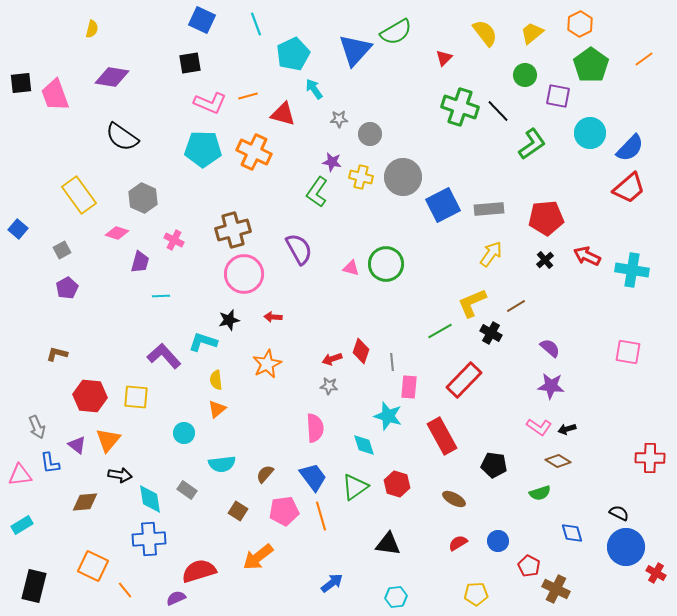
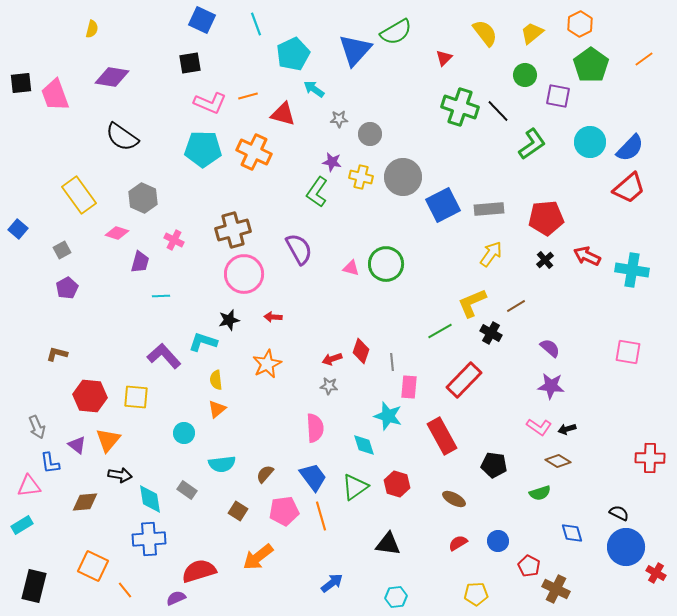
cyan arrow at (314, 89): rotated 20 degrees counterclockwise
cyan circle at (590, 133): moved 9 px down
pink triangle at (20, 475): moved 9 px right, 11 px down
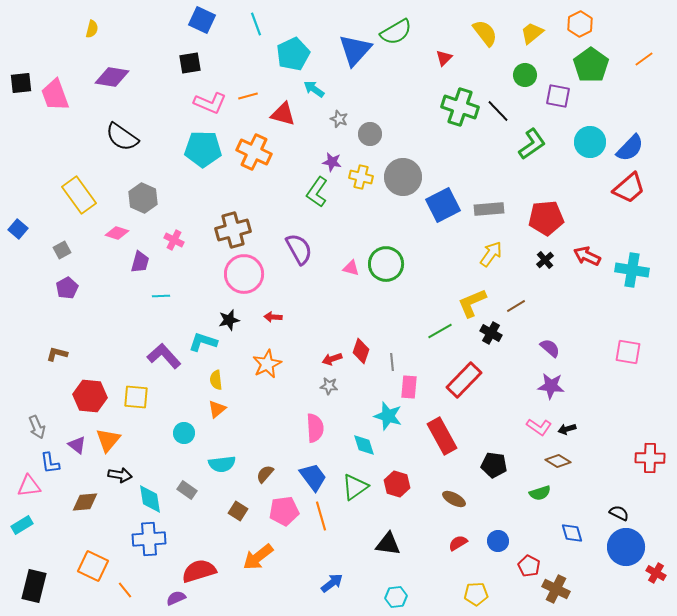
gray star at (339, 119): rotated 24 degrees clockwise
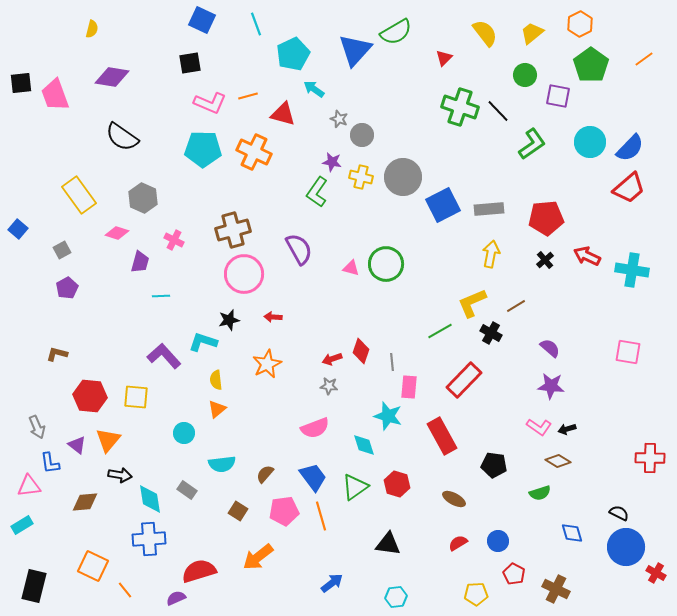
gray circle at (370, 134): moved 8 px left, 1 px down
yellow arrow at (491, 254): rotated 24 degrees counterclockwise
pink semicircle at (315, 428): rotated 72 degrees clockwise
red pentagon at (529, 566): moved 15 px left, 8 px down
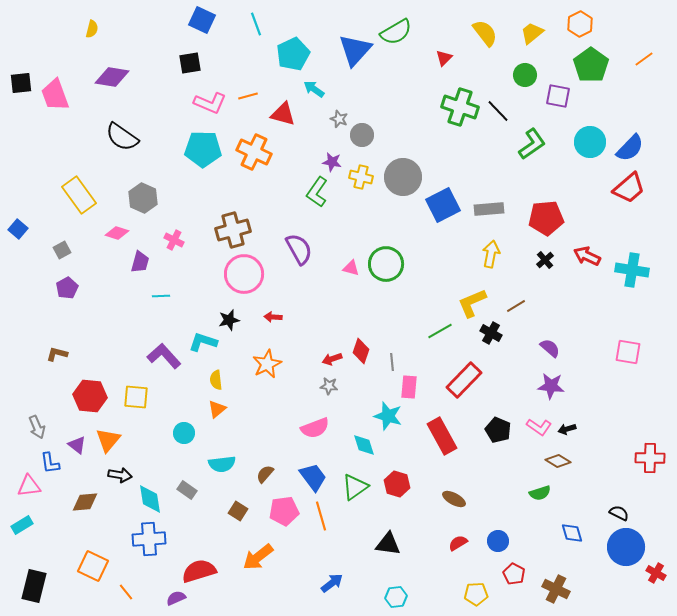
black pentagon at (494, 465): moved 4 px right, 35 px up; rotated 15 degrees clockwise
orange line at (125, 590): moved 1 px right, 2 px down
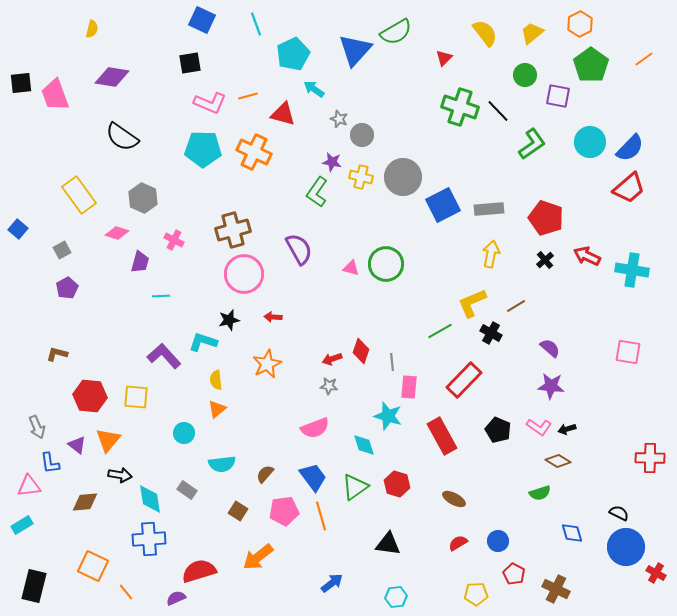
red pentagon at (546, 218): rotated 24 degrees clockwise
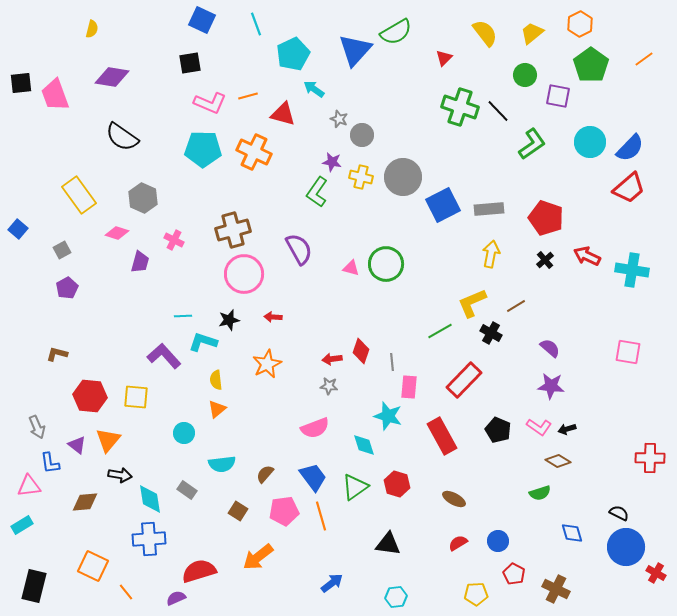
cyan line at (161, 296): moved 22 px right, 20 px down
red arrow at (332, 359): rotated 12 degrees clockwise
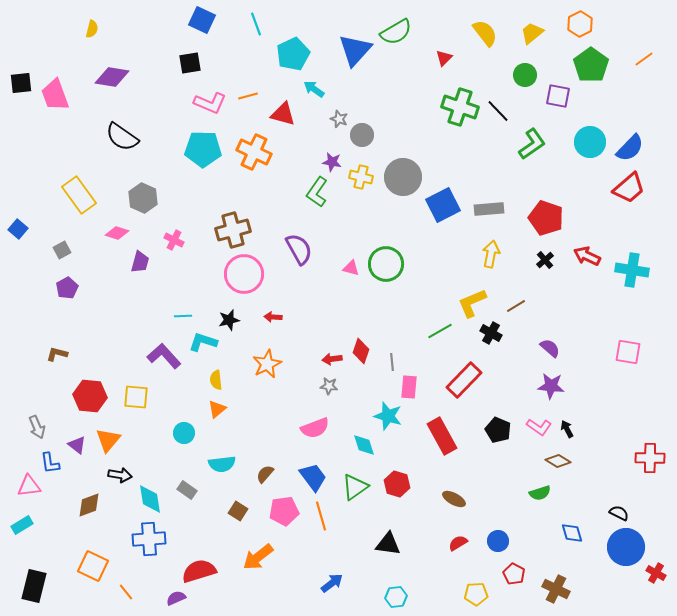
black arrow at (567, 429): rotated 78 degrees clockwise
brown diamond at (85, 502): moved 4 px right, 3 px down; rotated 16 degrees counterclockwise
